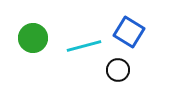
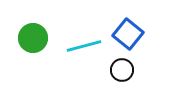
blue square: moved 1 px left, 2 px down; rotated 8 degrees clockwise
black circle: moved 4 px right
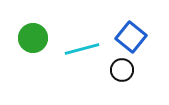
blue square: moved 3 px right, 3 px down
cyan line: moved 2 px left, 3 px down
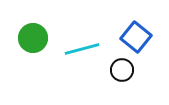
blue square: moved 5 px right
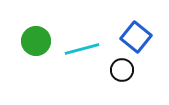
green circle: moved 3 px right, 3 px down
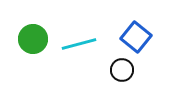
green circle: moved 3 px left, 2 px up
cyan line: moved 3 px left, 5 px up
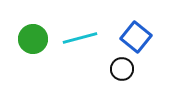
cyan line: moved 1 px right, 6 px up
black circle: moved 1 px up
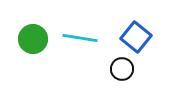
cyan line: rotated 24 degrees clockwise
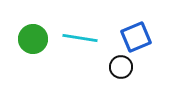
blue square: rotated 28 degrees clockwise
black circle: moved 1 px left, 2 px up
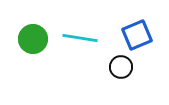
blue square: moved 1 px right, 2 px up
